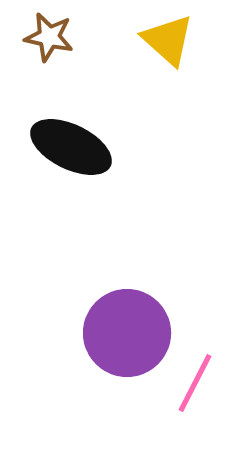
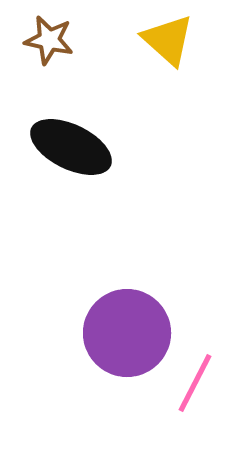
brown star: moved 3 px down
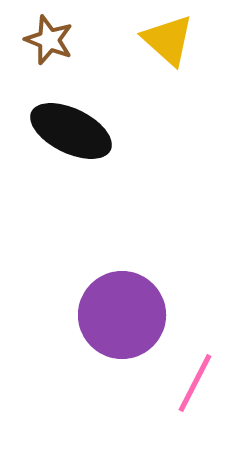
brown star: rotated 9 degrees clockwise
black ellipse: moved 16 px up
purple circle: moved 5 px left, 18 px up
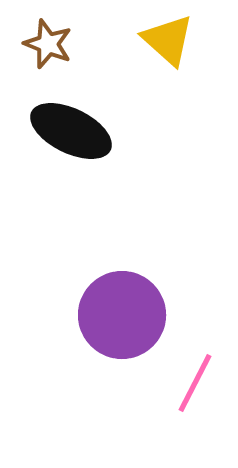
brown star: moved 1 px left, 4 px down
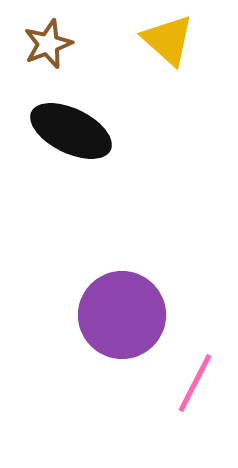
brown star: rotated 30 degrees clockwise
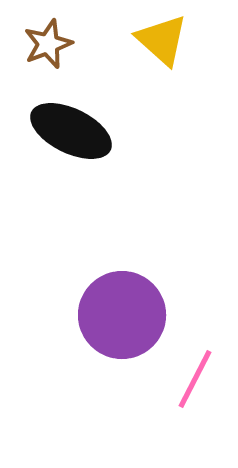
yellow triangle: moved 6 px left
pink line: moved 4 px up
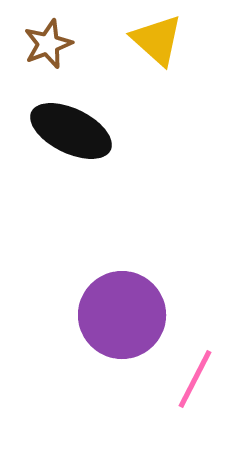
yellow triangle: moved 5 px left
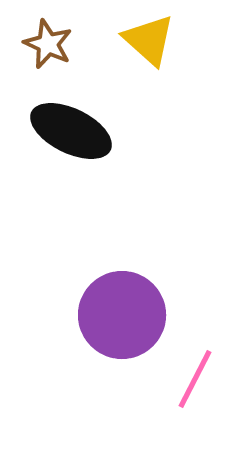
yellow triangle: moved 8 px left
brown star: rotated 27 degrees counterclockwise
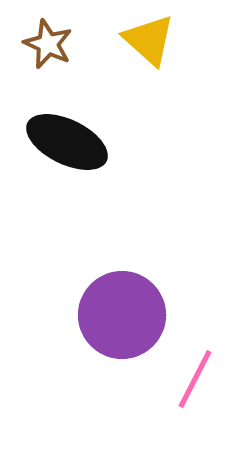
black ellipse: moved 4 px left, 11 px down
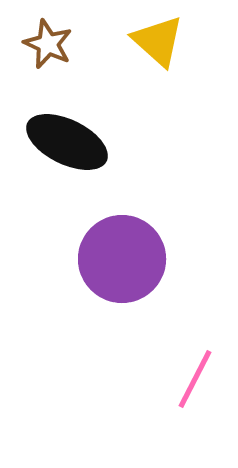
yellow triangle: moved 9 px right, 1 px down
purple circle: moved 56 px up
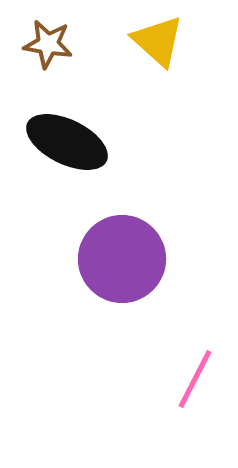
brown star: rotated 15 degrees counterclockwise
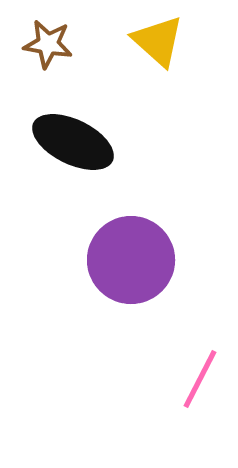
black ellipse: moved 6 px right
purple circle: moved 9 px right, 1 px down
pink line: moved 5 px right
